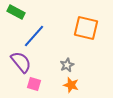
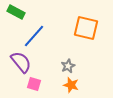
gray star: moved 1 px right, 1 px down
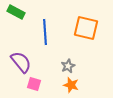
blue line: moved 11 px right, 4 px up; rotated 45 degrees counterclockwise
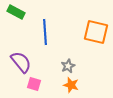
orange square: moved 10 px right, 4 px down
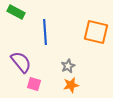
orange star: rotated 28 degrees counterclockwise
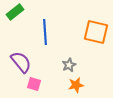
green rectangle: moved 1 px left; rotated 66 degrees counterclockwise
gray star: moved 1 px right, 1 px up
orange star: moved 5 px right
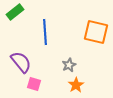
orange star: rotated 21 degrees counterclockwise
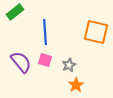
pink square: moved 11 px right, 24 px up
